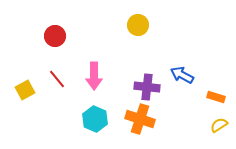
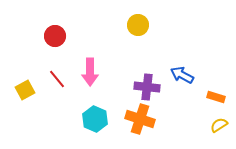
pink arrow: moved 4 px left, 4 px up
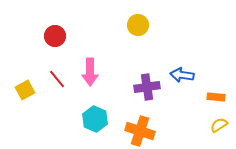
blue arrow: rotated 20 degrees counterclockwise
purple cross: rotated 15 degrees counterclockwise
orange rectangle: rotated 12 degrees counterclockwise
orange cross: moved 12 px down
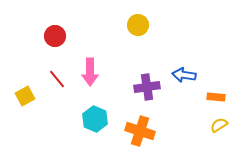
blue arrow: moved 2 px right
yellow square: moved 6 px down
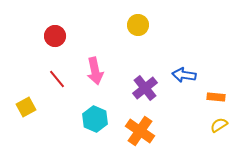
pink arrow: moved 5 px right, 1 px up; rotated 12 degrees counterclockwise
purple cross: moved 2 px left, 1 px down; rotated 30 degrees counterclockwise
yellow square: moved 1 px right, 11 px down
orange cross: rotated 16 degrees clockwise
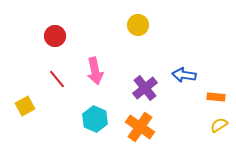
yellow square: moved 1 px left, 1 px up
orange cross: moved 4 px up
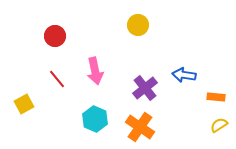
yellow square: moved 1 px left, 2 px up
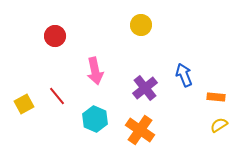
yellow circle: moved 3 px right
blue arrow: rotated 60 degrees clockwise
red line: moved 17 px down
orange cross: moved 3 px down
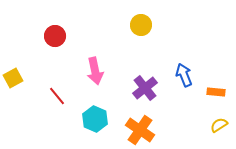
orange rectangle: moved 5 px up
yellow square: moved 11 px left, 26 px up
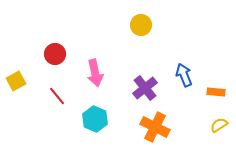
red circle: moved 18 px down
pink arrow: moved 2 px down
yellow square: moved 3 px right, 3 px down
orange cross: moved 15 px right, 3 px up; rotated 8 degrees counterclockwise
